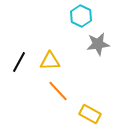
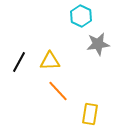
yellow rectangle: rotated 70 degrees clockwise
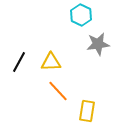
cyan hexagon: moved 1 px up
yellow triangle: moved 1 px right, 1 px down
yellow rectangle: moved 3 px left, 3 px up
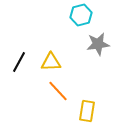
cyan hexagon: rotated 20 degrees clockwise
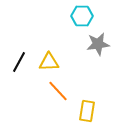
cyan hexagon: moved 1 px right, 1 px down; rotated 15 degrees clockwise
yellow triangle: moved 2 px left
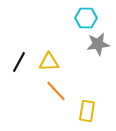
cyan hexagon: moved 4 px right, 2 px down
orange line: moved 2 px left
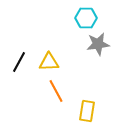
orange line: rotated 15 degrees clockwise
